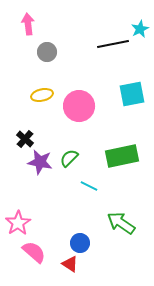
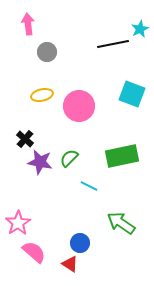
cyan square: rotated 32 degrees clockwise
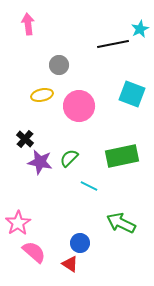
gray circle: moved 12 px right, 13 px down
green arrow: rotated 8 degrees counterclockwise
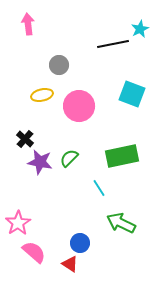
cyan line: moved 10 px right, 2 px down; rotated 30 degrees clockwise
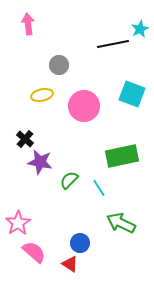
pink circle: moved 5 px right
green semicircle: moved 22 px down
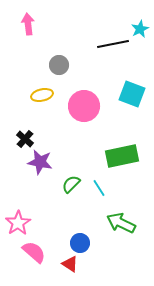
green semicircle: moved 2 px right, 4 px down
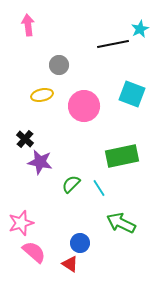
pink arrow: moved 1 px down
pink star: moved 3 px right; rotated 15 degrees clockwise
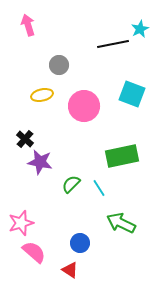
pink arrow: rotated 10 degrees counterclockwise
red triangle: moved 6 px down
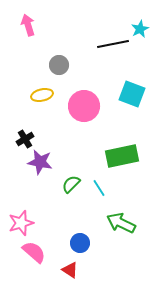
black cross: rotated 18 degrees clockwise
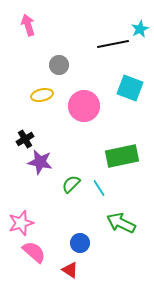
cyan square: moved 2 px left, 6 px up
